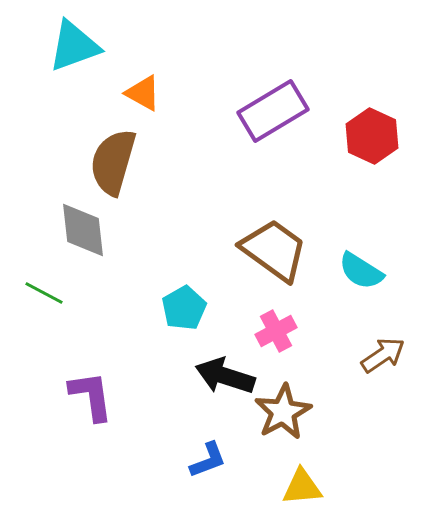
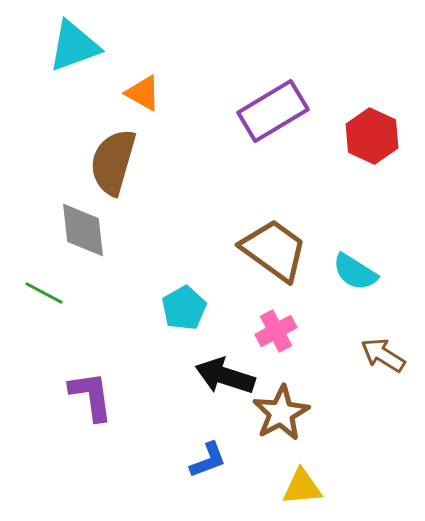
cyan semicircle: moved 6 px left, 1 px down
brown arrow: rotated 114 degrees counterclockwise
brown star: moved 2 px left, 1 px down
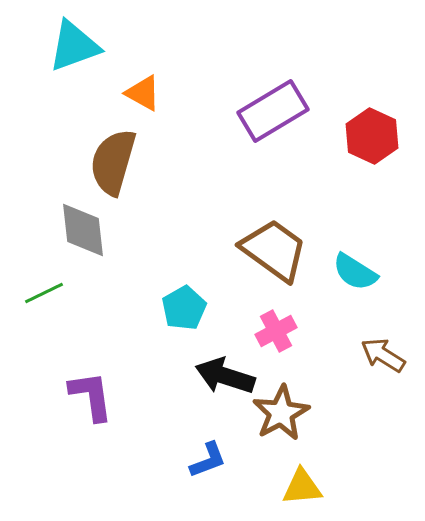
green line: rotated 54 degrees counterclockwise
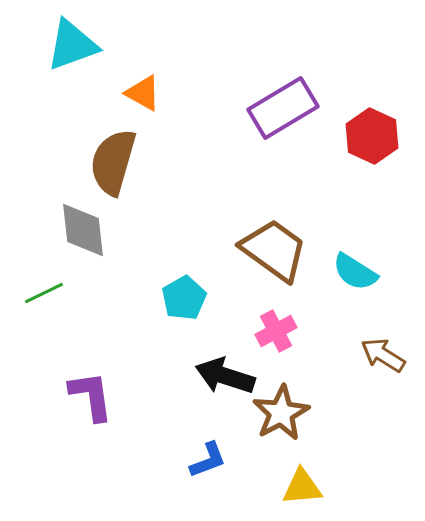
cyan triangle: moved 2 px left, 1 px up
purple rectangle: moved 10 px right, 3 px up
cyan pentagon: moved 10 px up
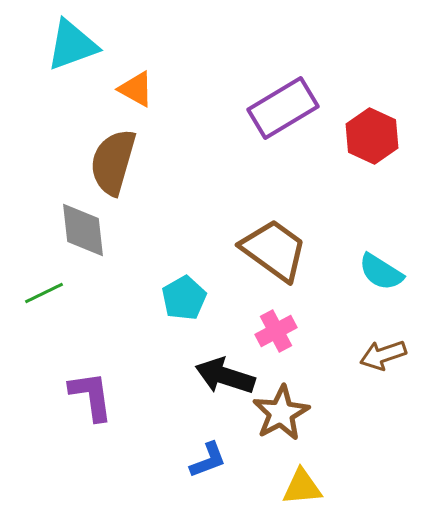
orange triangle: moved 7 px left, 4 px up
cyan semicircle: moved 26 px right
brown arrow: rotated 51 degrees counterclockwise
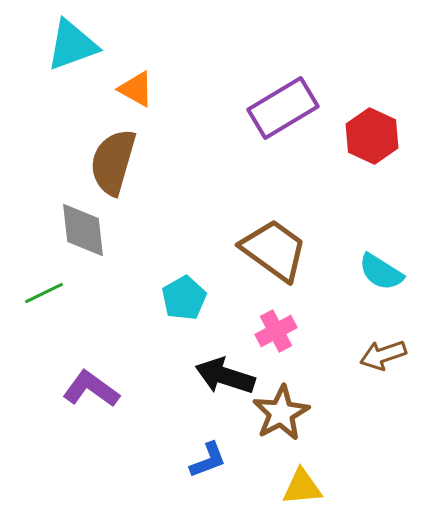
purple L-shape: moved 7 px up; rotated 46 degrees counterclockwise
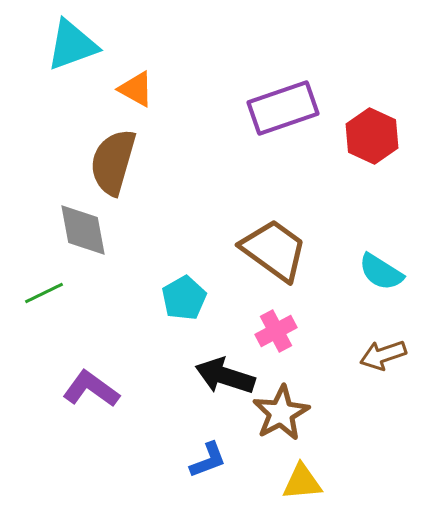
purple rectangle: rotated 12 degrees clockwise
gray diamond: rotated 4 degrees counterclockwise
yellow triangle: moved 5 px up
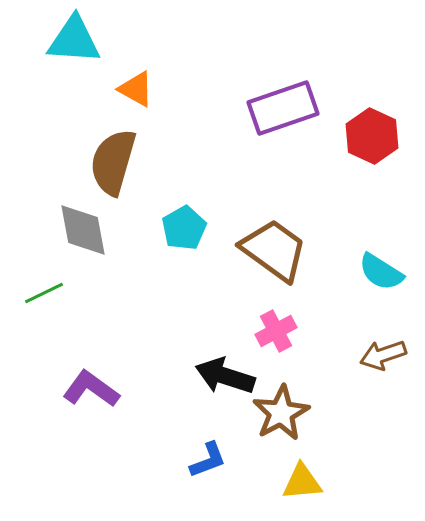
cyan triangle: moved 2 px right, 5 px up; rotated 24 degrees clockwise
cyan pentagon: moved 70 px up
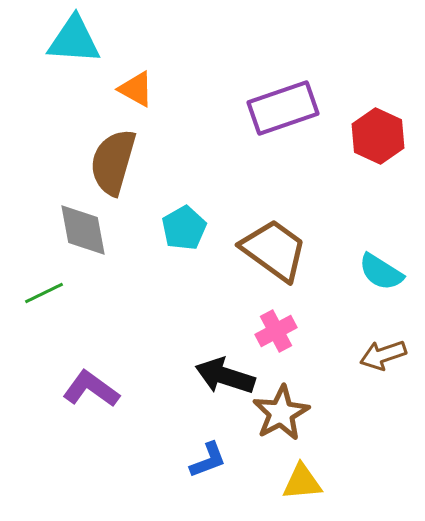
red hexagon: moved 6 px right
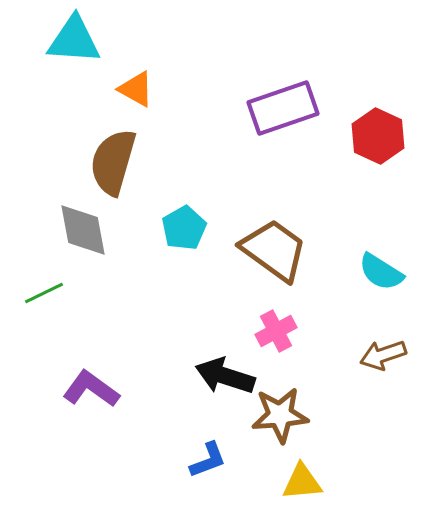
brown star: moved 1 px left, 2 px down; rotated 24 degrees clockwise
